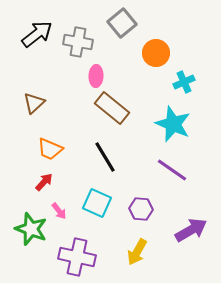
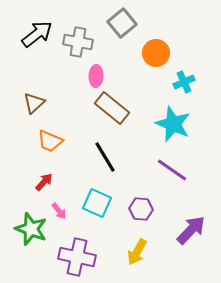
orange trapezoid: moved 8 px up
purple arrow: rotated 16 degrees counterclockwise
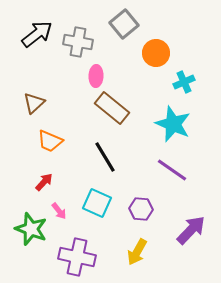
gray square: moved 2 px right, 1 px down
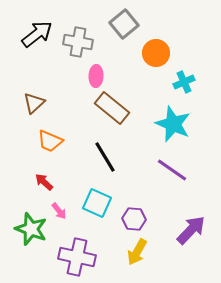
red arrow: rotated 90 degrees counterclockwise
purple hexagon: moved 7 px left, 10 px down
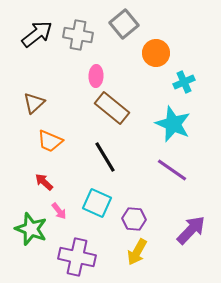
gray cross: moved 7 px up
